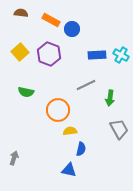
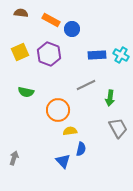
yellow square: rotated 18 degrees clockwise
gray trapezoid: moved 1 px left, 1 px up
blue triangle: moved 6 px left, 9 px up; rotated 35 degrees clockwise
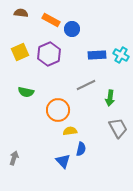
purple hexagon: rotated 15 degrees clockwise
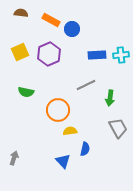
cyan cross: rotated 35 degrees counterclockwise
blue semicircle: moved 4 px right
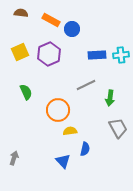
green semicircle: rotated 126 degrees counterclockwise
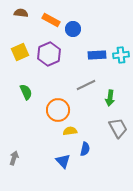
blue circle: moved 1 px right
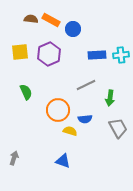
brown semicircle: moved 10 px right, 6 px down
yellow square: rotated 18 degrees clockwise
yellow semicircle: rotated 24 degrees clockwise
blue semicircle: moved 30 px up; rotated 72 degrees clockwise
blue triangle: rotated 28 degrees counterclockwise
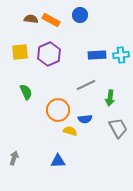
blue circle: moved 7 px right, 14 px up
blue triangle: moved 5 px left; rotated 21 degrees counterclockwise
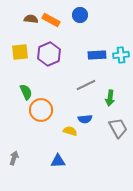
orange circle: moved 17 px left
